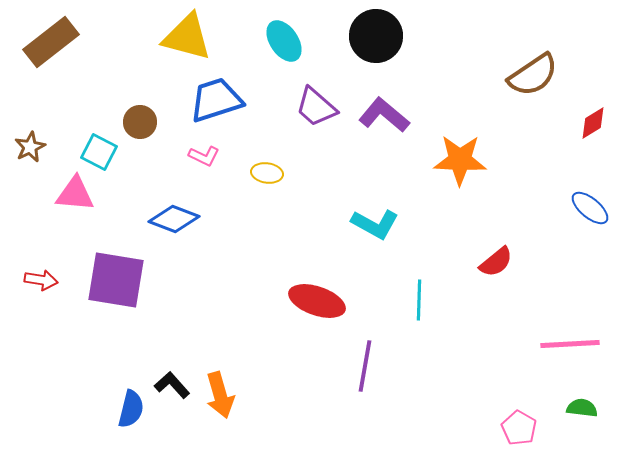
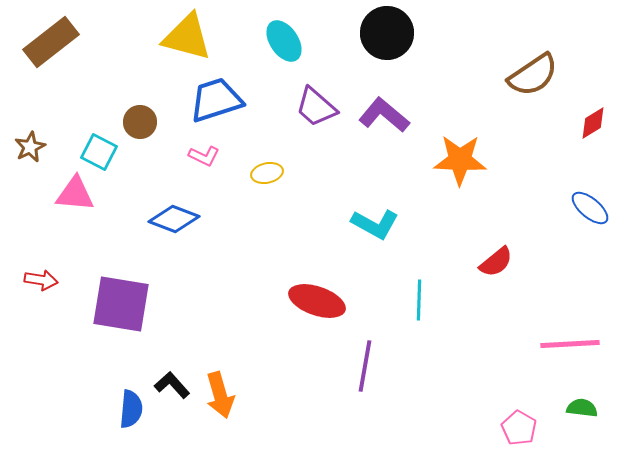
black circle: moved 11 px right, 3 px up
yellow ellipse: rotated 20 degrees counterclockwise
purple square: moved 5 px right, 24 px down
blue semicircle: rotated 9 degrees counterclockwise
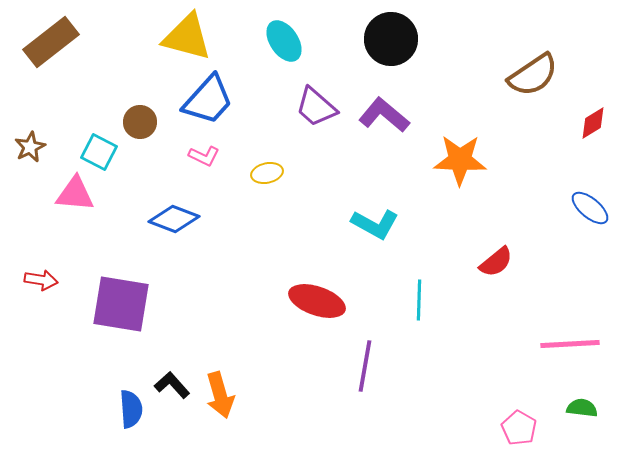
black circle: moved 4 px right, 6 px down
blue trapezoid: moved 8 px left; rotated 150 degrees clockwise
blue semicircle: rotated 9 degrees counterclockwise
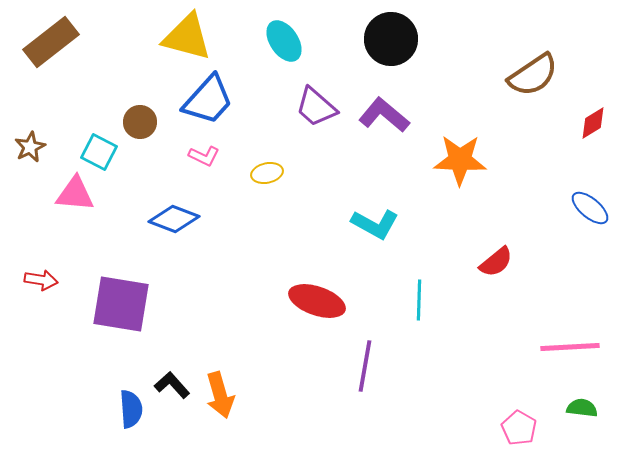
pink line: moved 3 px down
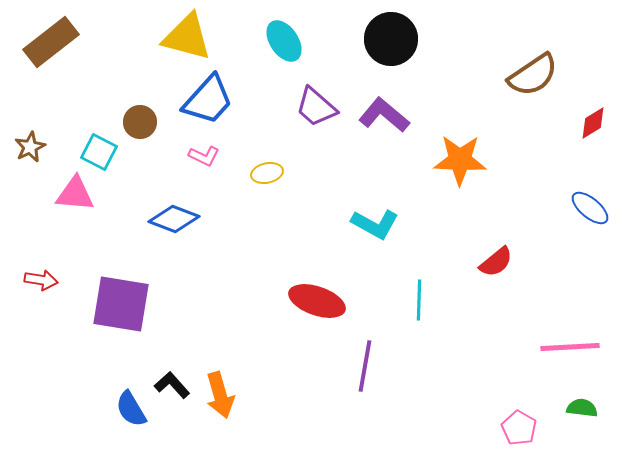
blue semicircle: rotated 153 degrees clockwise
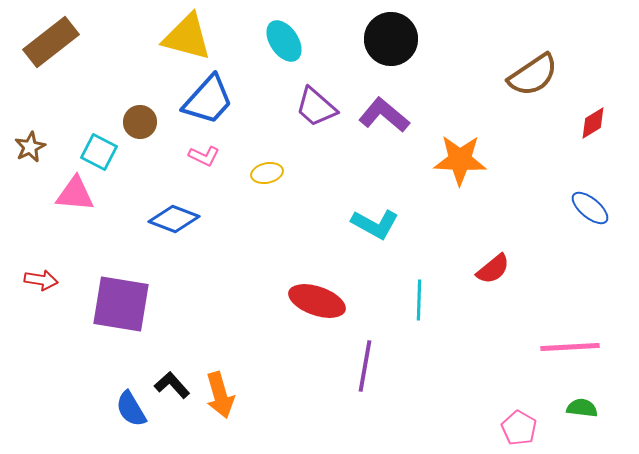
red semicircle: moved 3 px left, 7 px down
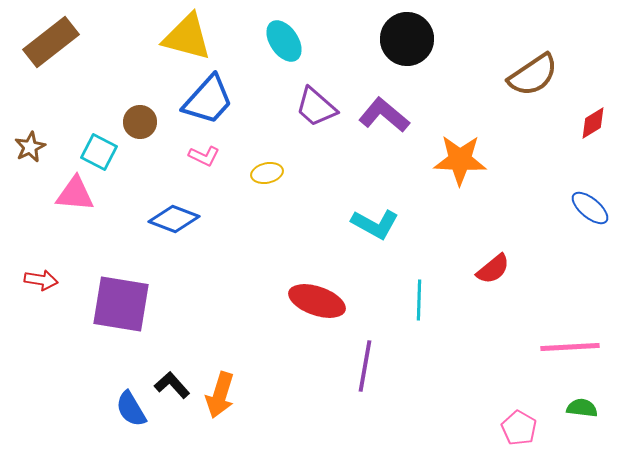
black circle: moved 16 px right
orange arrow: rotated 33 degrees clockwise
